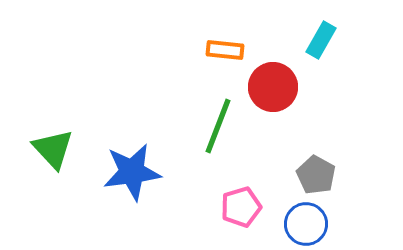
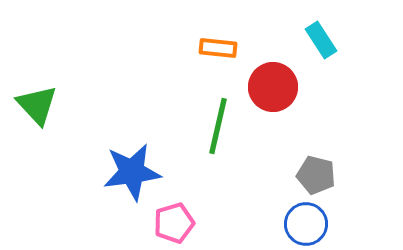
cyan rectangle: rotated 63 degrees counterclockwise
orange rectangle: moved 7 px left, 2 px up
green line: rotated 8 degrees counterclockwise
green triangle: moved 16 px left, 44 px up
gray pentagon: rotated 15 degrees counterclockwise
pink pentagon: moved 67 px left, 16 px down
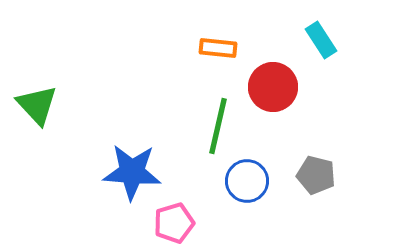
blue star: rotated 12 degrees clockwise
blue circle: moved 59 px left, 43 px up
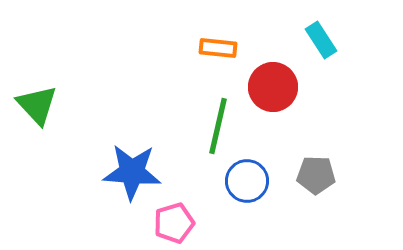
gray pentagon: rotated 12 degrees counterclockwise
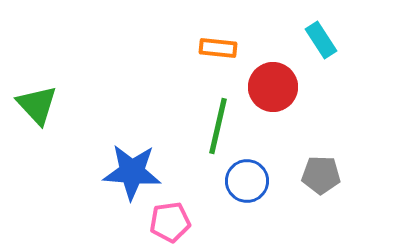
gray pentagon: moved 5 px right
pink pentagon: moved 4 px left, 1 px up; rotated 9 degrees clockwise
